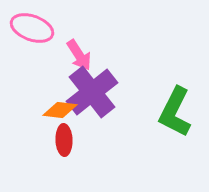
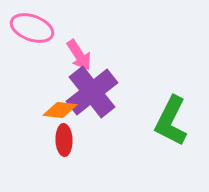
green L-shape: moved 4 px left, 9 px down
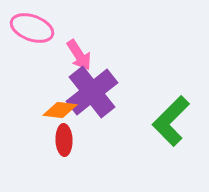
green L-shape: rotated 18 degrees clockwise
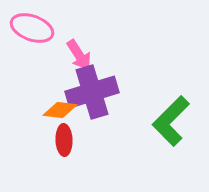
purple cross: rotated 21 degrees clockwise
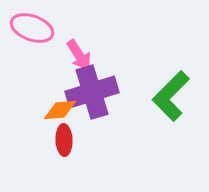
orange diamond: rotated 12 degrees counterclockwise
green L-shape: moved 25 px up
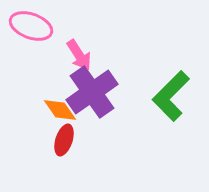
pink ellipse: moved 1 px left, 2 px up
purple cross: rotated 18 degrees counterclockwise
orange diamond: rotated 60 degrees clockwise
red ellipse: rotated 20 degrees clockwise
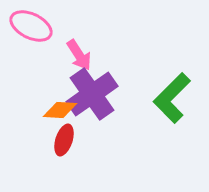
pink ellipse: rotated 6 degrees clockwise
purple cross: moved 2 px down
green L-shape: moved 1 px right, 2 px down
orange diamond: rotated 52 degrees counterclockwise
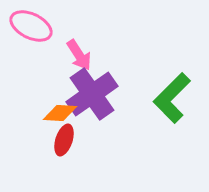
orange diamond: moved 3 px down
